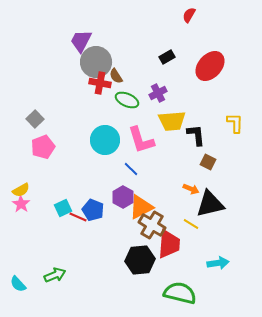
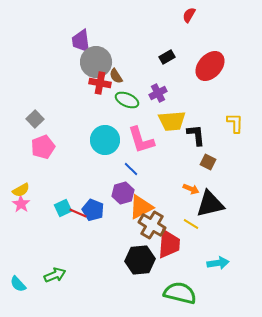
purple trapezoid: rotated 35 degrees counterclockwise
purple hexagon: moved 4 px up; rotated 15 degrees clockwise
red line: moved 4 px up
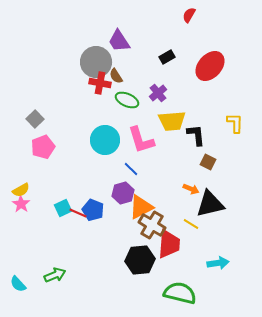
purple trapezoid: moved 38 px right; rotated 25 degrees counterclockwise
purple cross: rotated 12 degrees counterclockwise
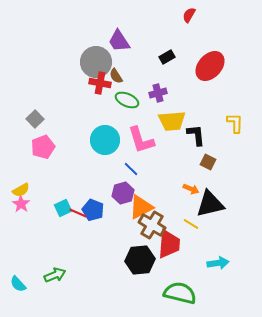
purple cross: rotated 24 degrees clockwise
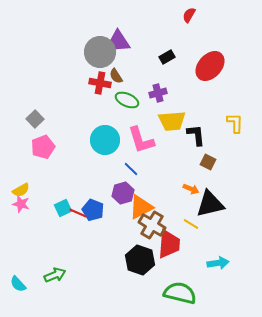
gray circle: moved 4 px right, 10 px up
pink star: rotated 18 degrees counterclockwise
black hexagon: rotated 24 degrees clockwise
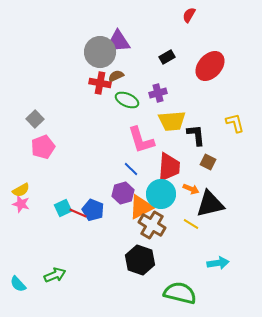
brown semicircle: rotated 98 degrees clockwise
yellow L-shape: rotated 15 degrees counterclockwise
cyan circle: moved 56 px right, 54 px down
red trapezoid: moved 77 px up
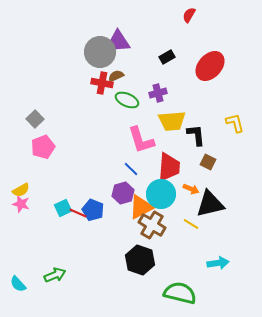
red cross: moved 2 px right
